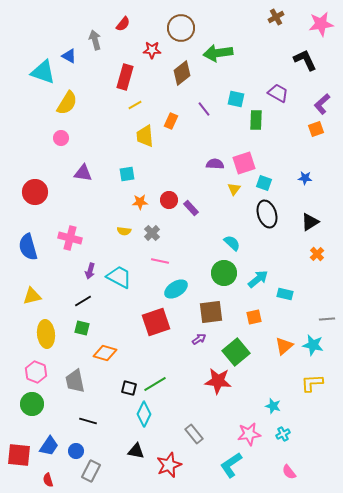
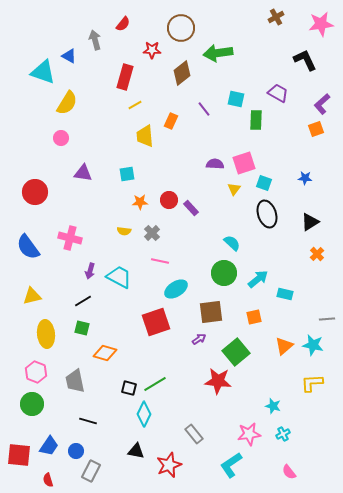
blue semicircle at (28, 247): rotated 20 degrees counterclockwise
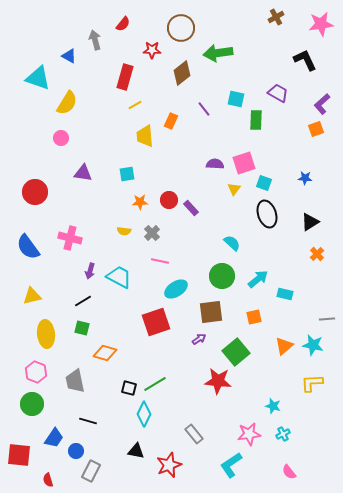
cyan triangle at (43, 72): moved 5 px left, 6 px down
green circle at (224, 273): moved 2 px left, 3 px down
blue trapezoid at (49, 446): moved 5 px right, 8 px up
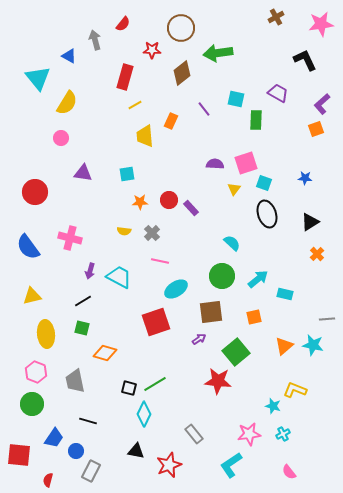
cyan triangle at (38, 78): rotated 32 degrees clockwise
pink square at (244, 163): moved 2 px right
yellow L-shape at (312, 383): moved 17 px left, 7 px down; rotated 25 degrees clockwise
red semicircle at (48, 480): rotated 32 degrees clockwise
